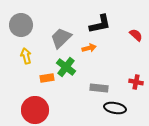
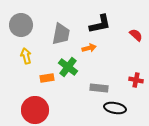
gray trapezoid: moved 4 px up; rotated 145 degrees clockwise
green cross: moved 2 px right
red cross: moved 2 px up
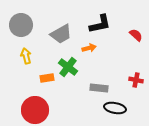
gray trapezoid: rotated 50 degrees clockwise
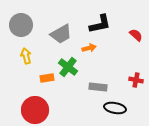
gray rectangle: moved 1 px left, 1 px up
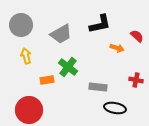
red semicircle: moved 1 px right, 1 px down
orange arrow: moved 28 px right; rotated 32 degrees clockwise
orange rectangle: moved 2 px down
red circle: moved 6 px left
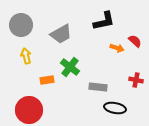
black L-shape: moved 4 px right, 3 px up
red semicircle: moved 2 px left, 5 px down
green cross: moved 2 px right
